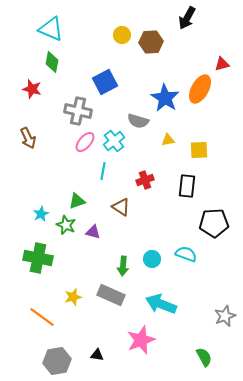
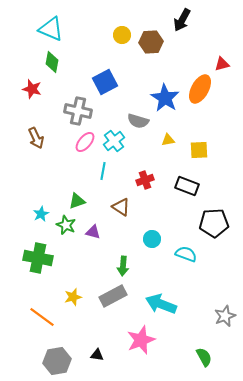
black arrow: moved 5 px left, 2 px down
brown arrow: moved 8 px right
black rectangle: rotated 75 degrees counterclockwise
cyan circle: moved 20 px up
gray rectangle: moved 2 px right, 1 px down; rotated 52 degrees counterclockwise
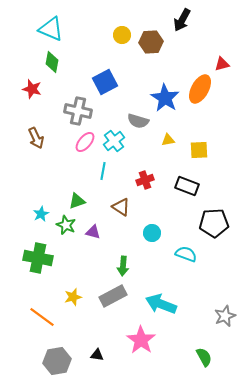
cyan circle: moved 6 px up
pink star: rotated 16 degrees counterclockwise
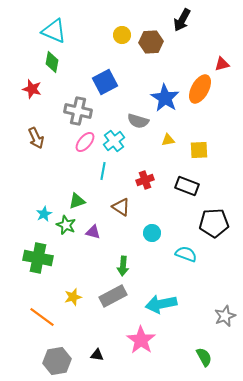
cyan triangle: moved 3 px right, 2 px down
cyan star: moved 3 px right
cyan arrow: rotated 32 degrees counterclockwise
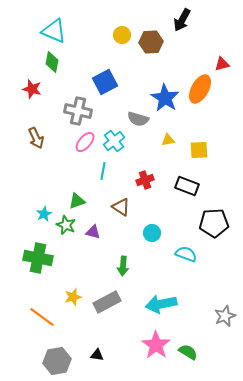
gray semicircle: moved 2 px up
gray rectangle: moved 6 px left, 6 px down
pink star: moved 15 px right, 5 px down
green semicircle: moved 16 px left, 5 px up; rotated 30 degrees counterclockwise
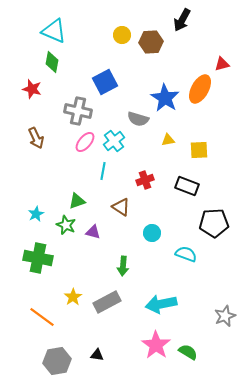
cyan star: moved 8 px left
yellow star: rotated 18 degrees counterclockwise
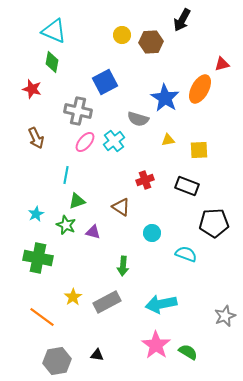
cyan line: moved 37 px left, 4 px down
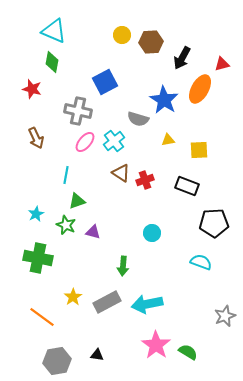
black arrow: moved 38 px down
blue star: moved 1 px left, 2 px down
brown triangle: moved 34 px up
cyan semicircle: moved 15 px right, 8 px down
cyan arrow: moved 14 px left
